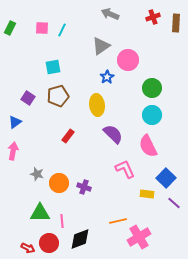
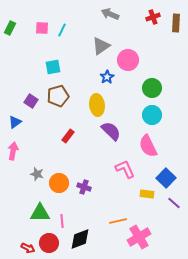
purple square: moved 3 px right, 3 px down
purple semicircle: moved 2 px left, 3 px up
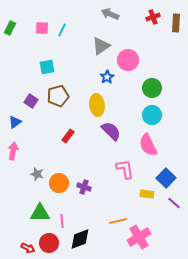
cyan square: moved 6 px left
pink semicircle: moved 1 px up
pink L-shape: rotated 15 degrees clockwise
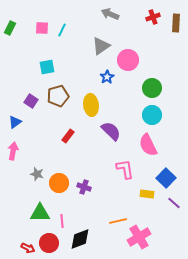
yellow ellipse: moved 6 px left
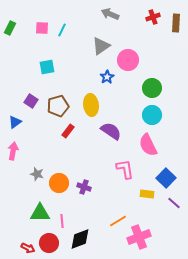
brown pentagon: moved 10 px down
purple semicircle: rotated 10 degrees counterclockwise
red rectangle: moved 5 px up
orange line: rotated 18 degrees counterclockwise
pink cross: rotated 10 degrees clockwise
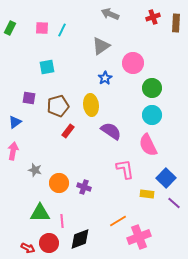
pink circle: moved 5 px right, 3 px down
blue star: moved 2 px left, 1 px down
purple square: moved 2 px left, 3 px up; rotated 24 degrees counterclockwise
gray star: moved 2 px left, 4 px up
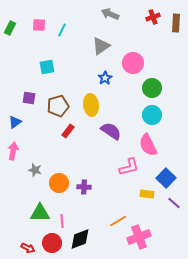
pink square: moved 3 px left, 3 px up
pink L-shape: moved 4 px right, 2 px up; rotated 85 degrees clockwise
purple cross: rotated 16 degrees counterclockwise
red circle: moved 3 px right
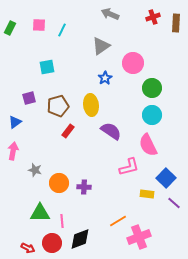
purple square: rotated 24 degrees counterclockwise
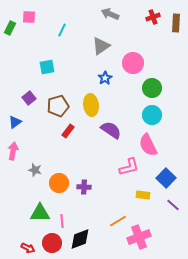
pink square: moved 10 px left, 8 px up
purple square: rotated 24 degrees counterclockwise
purple semicircle: moved 1 px up
yellow rectangle: moved 4 px left, 1 px down
purple line: moved 1 px left, 2 px down
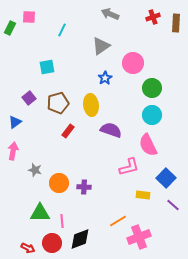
brown pentagon: moved 3 px up
purple semicircle: rotated 15 degrees counterclockwise
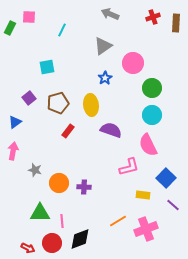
gray triangle: moved 2 px right
pink cross: moved 7 px right, 8 px up
